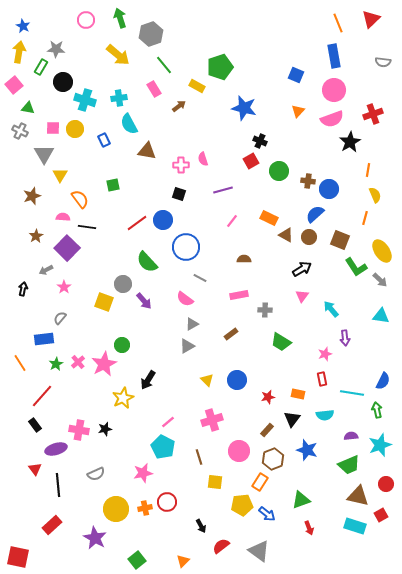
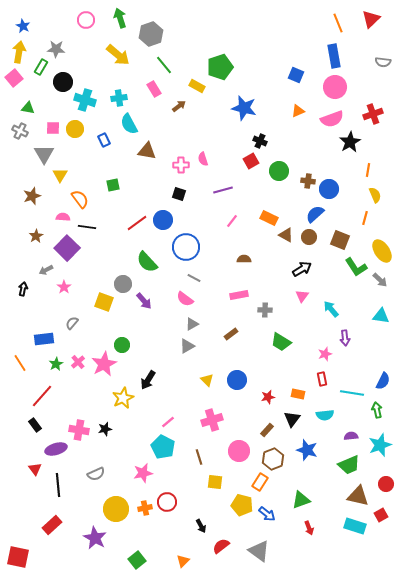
pink square at (14, 85): moved 7 px up
pink circle at (334, 90): moved 1 px right, 3 px up
orange triangle at (298, 111): rotated 24 degrees clockwise
gray line at (200, 278): moved 6 px left
gray semicircle at (60, 318): moved 12 px right, 5 px down
yellow pentagon at (242, 505): rotated 20 degrees clockwise
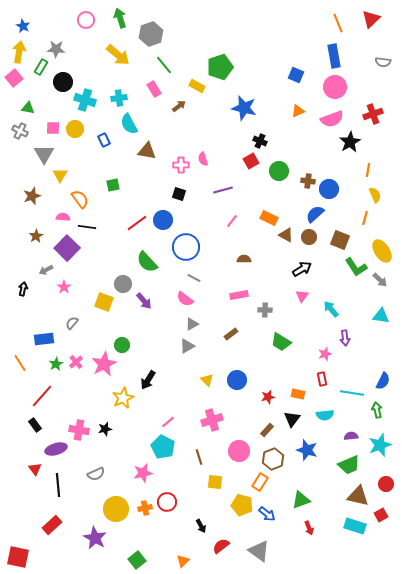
pink cross at (78, 362): moved 2 px left
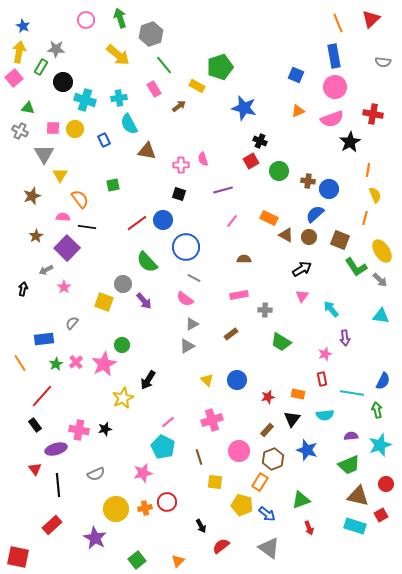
red cross at (373, 114): rotated 30 degrees clockwise
gray triangle at (259, 551): moved 10 px right, 3 px up
orange triangle at (183, 561): moved 5 px left
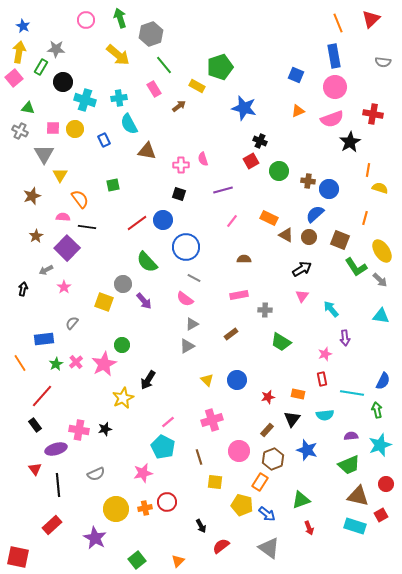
yellow semicircle at (375, 195): moved 5 px right, 7 px up; rotated 49 degrees counterclockwise
